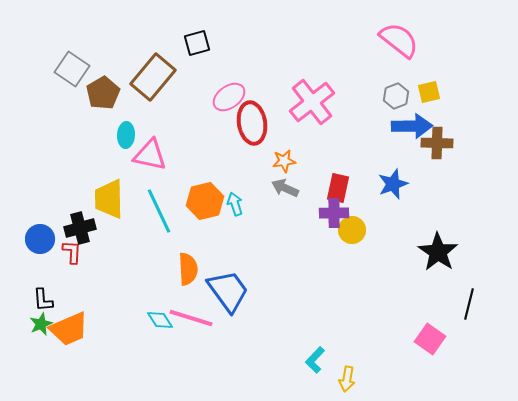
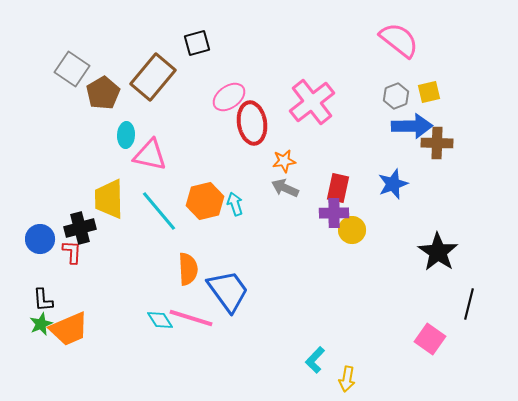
cyan line: rotated 15 degrees counterclockwise
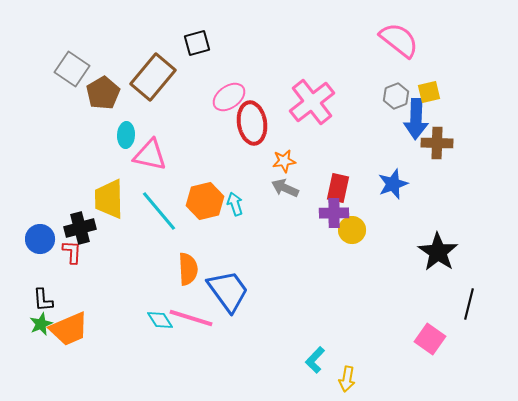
blue arrow: moved 4 px right, 7 px up; rotated 93 degrees clockwise
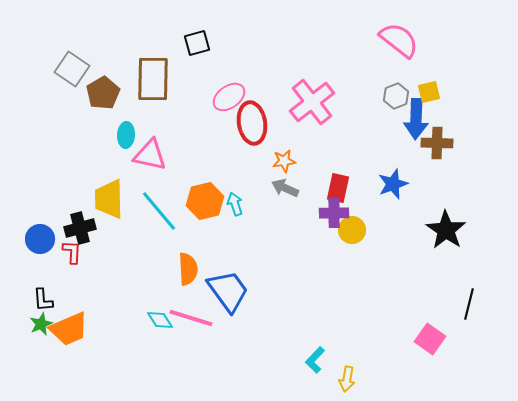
brown rectangle: moved 2 px down; rotated 39 degrees counterclockwise
black star: moved 8 px right, 22 px up
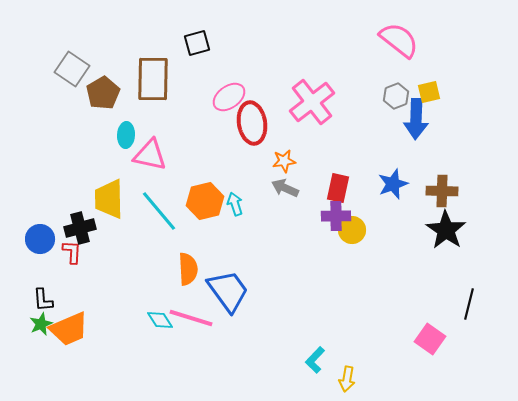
brown cross: moved 5 px right, 48 px down
purple cross: moved 2 px right, 3 px down
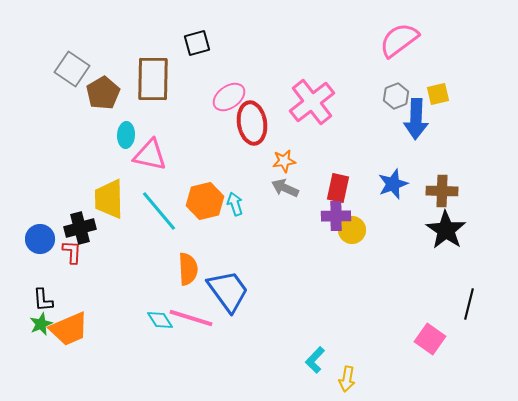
pink semicircle: rotated 75 degrees counterclockwise
yellow square: moved 9 px right, 2 px down
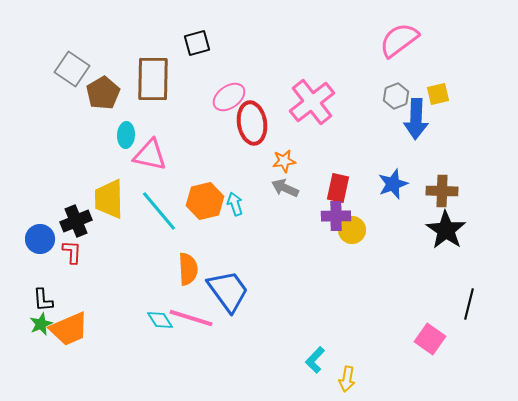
black cross: moved 4 px left, 7 px up; rotated 8 degrees counterclockwise
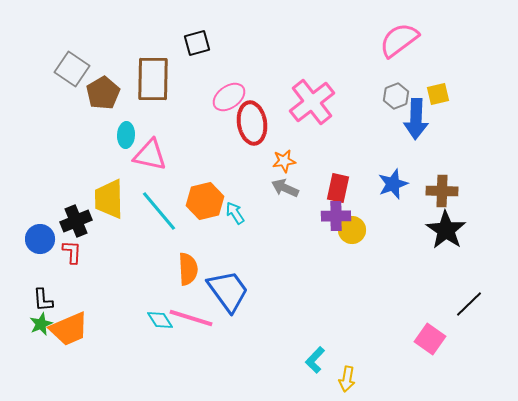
cyan arrow: moved 9 px down; rotated 15 degrees counterclockwise
black line: rotated 32 degrees clockwise
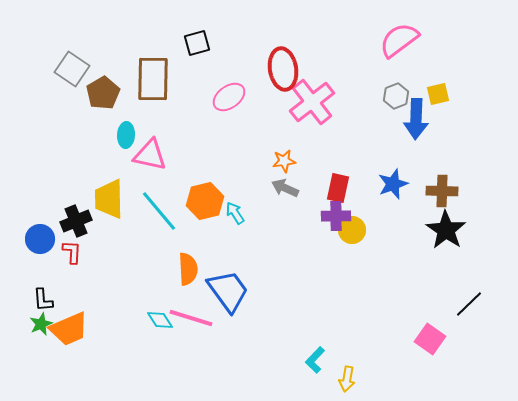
red ellipse: moved 31 px right, 54 px up
